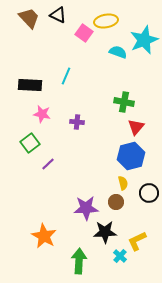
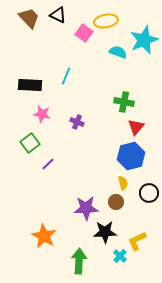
purple cross: rotated 16 degrees clockwise
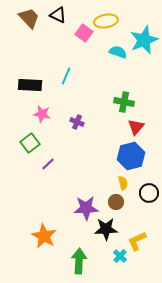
black star: moved 1 px right, 3 px up
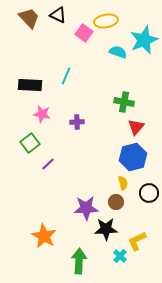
purple cross: rotated 24 degrees counterclockwise
blue hexagon: moved 2 px right, 1 px down
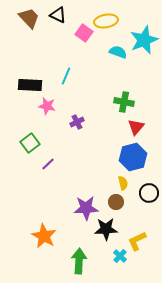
pink star: moved 5 px right, 8 px up
purple cross: rotated 24 degrees counterclockwise
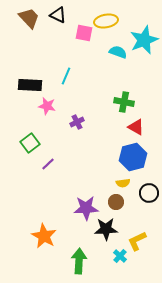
pink square: rotated 24 degrees counterclockwise
red triangle: rotated 42 degrees counterclockwise
yellow semicircle: rotated 96 degrees clockwise
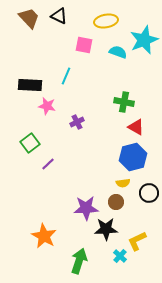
black triangle: moved 1 px right, 1 px down
pink square: moved 12 px down
green arrow: rotated 15 degrees clockwise
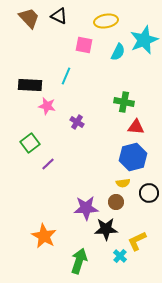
cyan semicircle: rotated 96 degrees clockwise
purple cross: rotated 32 degrees counterclockwise
red triangle: rotated 24 degrees counterclockwise
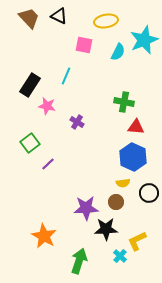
black rectangle: rotated 60 degrees counterclockwise
blue hexagon: rotated 20 degrees counterclockwise
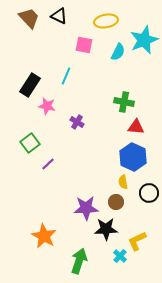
yellow semicircle: moved 1 px up; rotated 88 degrees clockwise
